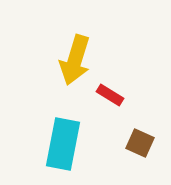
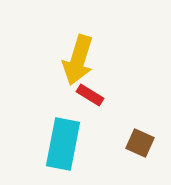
yellow arrow: moved 3 px right
red rectangle: moved 20 px left
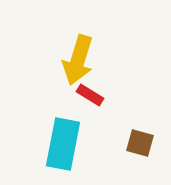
brown square: rotated 8 degrees counterclockwise
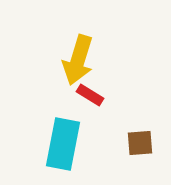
brown square: rotated 20 degrees counterclockwise
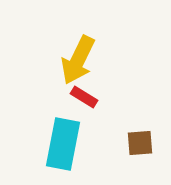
yellow arrow: rotated 9 degrees clockwise
red rectangle: moved 6 px left, 2 px down
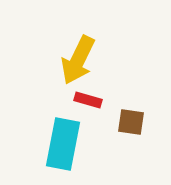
red rectangle: moved 4 px right, 3 px down; rotated 16 degrees counterclockwise
brown square: moved 9 px left, 21 px up; rotated 12 degrees clockwise
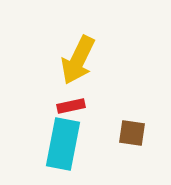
red rectangle: moved 17 px left, 6 px down; rotated 28 degrees counterclockwise
brown square: moved 1 px right, 11 px down
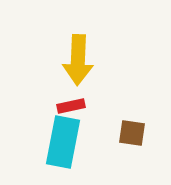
yellow arrow: rotated 24 degrees counterclockwise
cyan rectangle: moved 2 px up
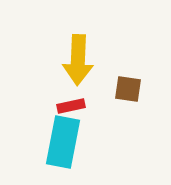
brown square: moved 4 px left, 44 px up
